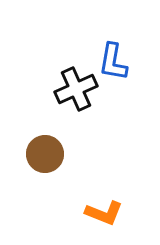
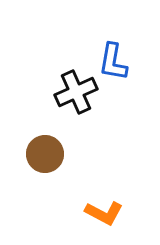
black cross: moved 3 px down
orange L-shape: rotated 6 degrees clockwise
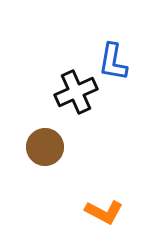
brown circle: moved 7 px up
orange L-shape: moved 1 px up
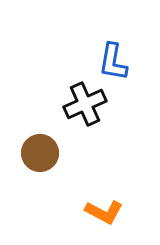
black cross: moved 9 px right, 12 px down
brown circle: moved 5 px left, 6 px down
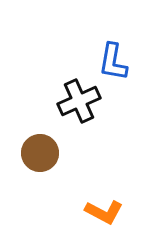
black cross: moved 6 px left, 3 px up
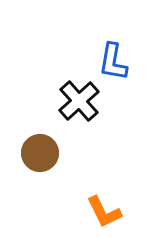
black cross: rotated 18 degrees counterclockwise
orange L-shape: rotated 36 degrees clockwise
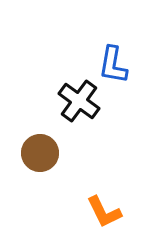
blue L-shape: moved 3 px down
black cross: rotated 12 degrees counterclockwise
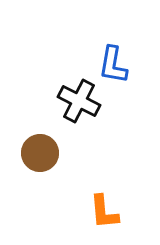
black cross: rotated 9 degrees counterclockwise
orange L-shape: rotated 21 degrees clockwise
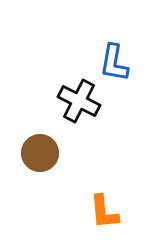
blue L-shape: moved 1 px right, 2 px up
